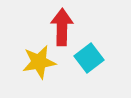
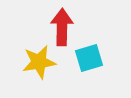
cyan square: rotated 20 degrees clockwise
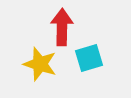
yellow star: moved 1 px right, 2 px down; rotated 28 degrees clockwise
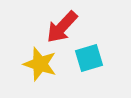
red arrow: rotated 138 degrees counterclockwise
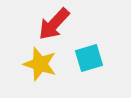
red arrow: moved 8 px left, 3 px up
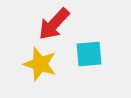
cyan square: moved 4 px up; rotated 12 degrees clockwise
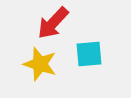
red arrow: moved 1 px left, 1 px up
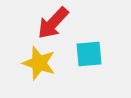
yellow star: moved 1 px left, 1 px up
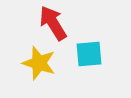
red arrow: rotated 105 degrees clockwise
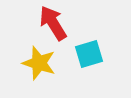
cyan square: rotated 12 degrees counterclockwise
